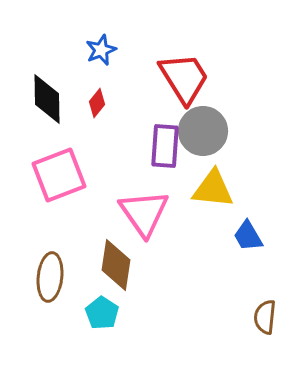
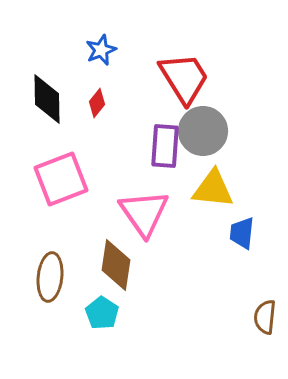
pink square: moved 2 px right, 4 px down
blue trapezoid: moved 6 px left, 3 px up; rotated 36 degrees clockwise
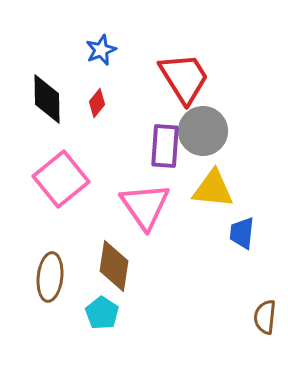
pink square: rotated 18 degrees counterclockwise
pink triangle: moved 1 px right, 7 px up
brown diamond: moved 2 px left, 1 px down
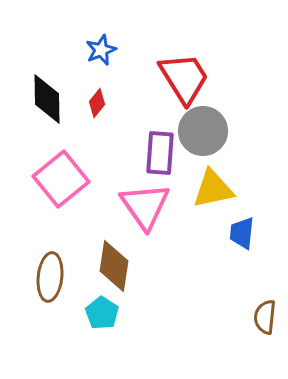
purple rectangle: moved 5 px left, 7 px down
yellow triangle: rotated 18 degrees counterclockwise
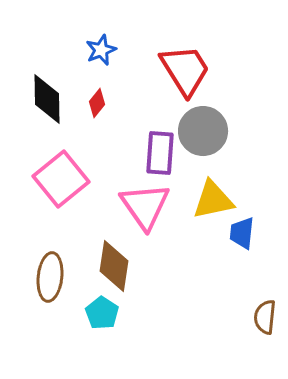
red trapezoid: moved 1 px right, 8 px up
yellow triangle: moved 11 px down
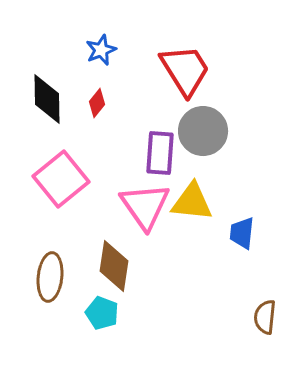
yellow triangle: moved 21 px left, 2 px down; rotated 18 degrees clockwise
cyan pentagon: rotated 12 degrees counterclockwise
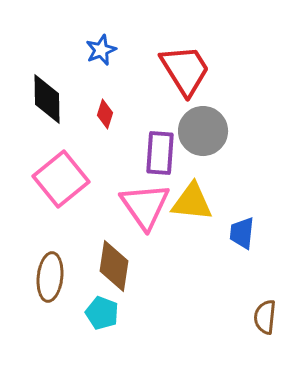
red diamond: moved 8 px right, 11 px down; rotated 20 degrees counterclockwise
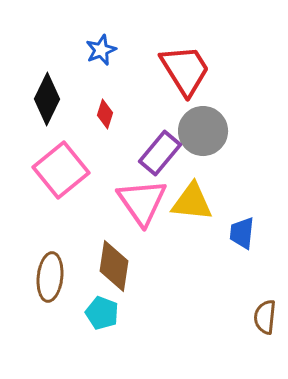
black diamond: rotated 27 degrees clockwise
purple rectangle: rotated 36 degrees clockwise
pink square: moved 9 px up
pink triangle: moved 3 px left, 4 px up
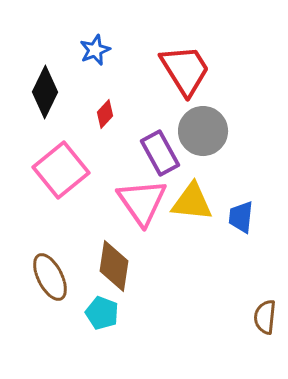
blue star: moved 6 px left
black diamond: moved 2 px left, 7 px up
red diamond: rotated 24 degrees clockwise
purple rectangle: rotated 69 degrees counterclockwise
blue trapezoid: moved 1 px left, 16 px up
brown ellipse: rotated 33 degrees counterclockwise
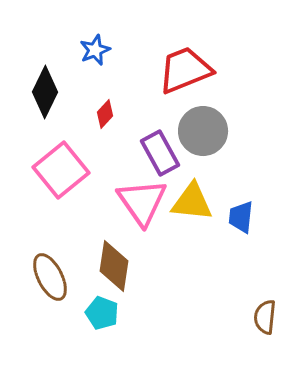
red trapezoid: rotated 80 degrees counterclockwise
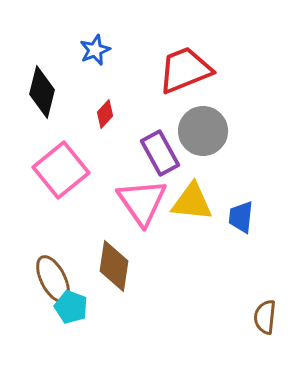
black diamond: moved 3 px left; rotated 12 degrees counterclockwise
brown ellipse: moved 3 px right, 2 px down
cyan pentagon: moved 31 px left, 6 px up
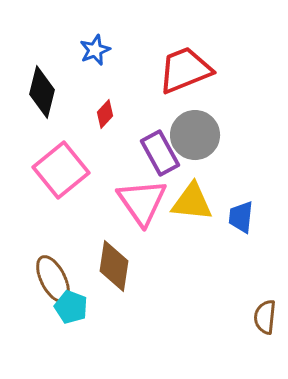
gray circle: moved 8 px left, 4 px down
